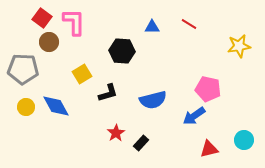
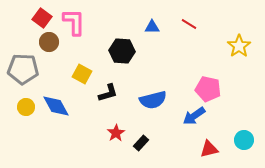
yellow star: rotated 25 degrees counterclockwise
yellow square: rotated 30 degrees counterclockwise
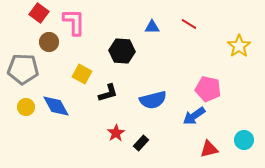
red square: moved 3 px left, 5 px up
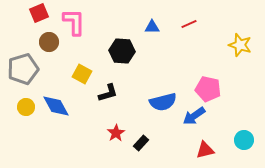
red square: rotated 30 degrees clockwise
red line: rotated 56 degrees counterclockwise
yellow star: moved 1 px right, 1 px up; rotated 20 degrees counterclockwise
gray pentagon: rotated 20 degrees counterclockwise
blue semicircle: moved 10 px right, 2 px down
red triangle: moved 4 px left, 1 px down
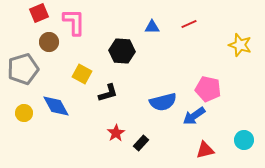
yellow circle: moved 2 px left, 6 px down
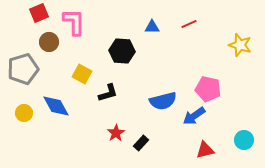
blue semicircle: moved 1 px up
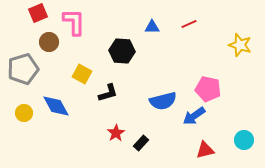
red square: moved 1 px left
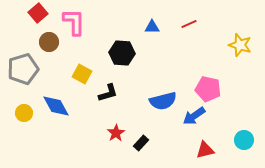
red square: rotated 18 degrees counterclockwise
black hexagon: moved 2 px down
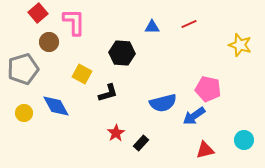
blue semicircle: moved 2 px down
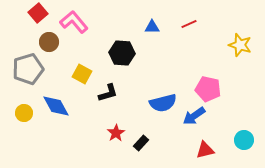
pink L-shape: rotated 40 degrees counterclockwise
gray pentagon: moved 5 px right
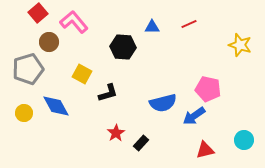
black hexagon: moved 1 px right, 6 px up
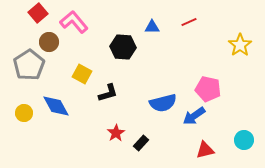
red line: moved 2 px up
yellow star: rotated 20 degrees clockwise
gray pentagon: moved 1 px right, 4 px up; rotated 16 degrees counterclockwise
